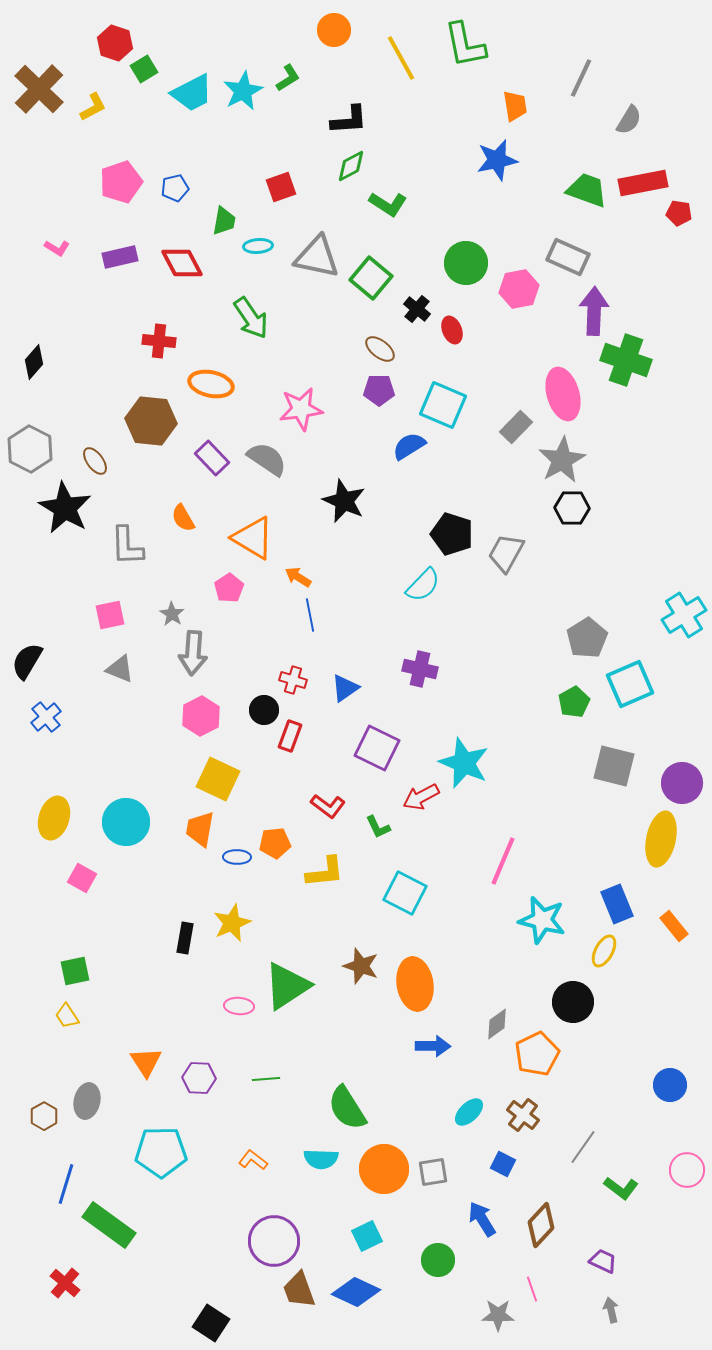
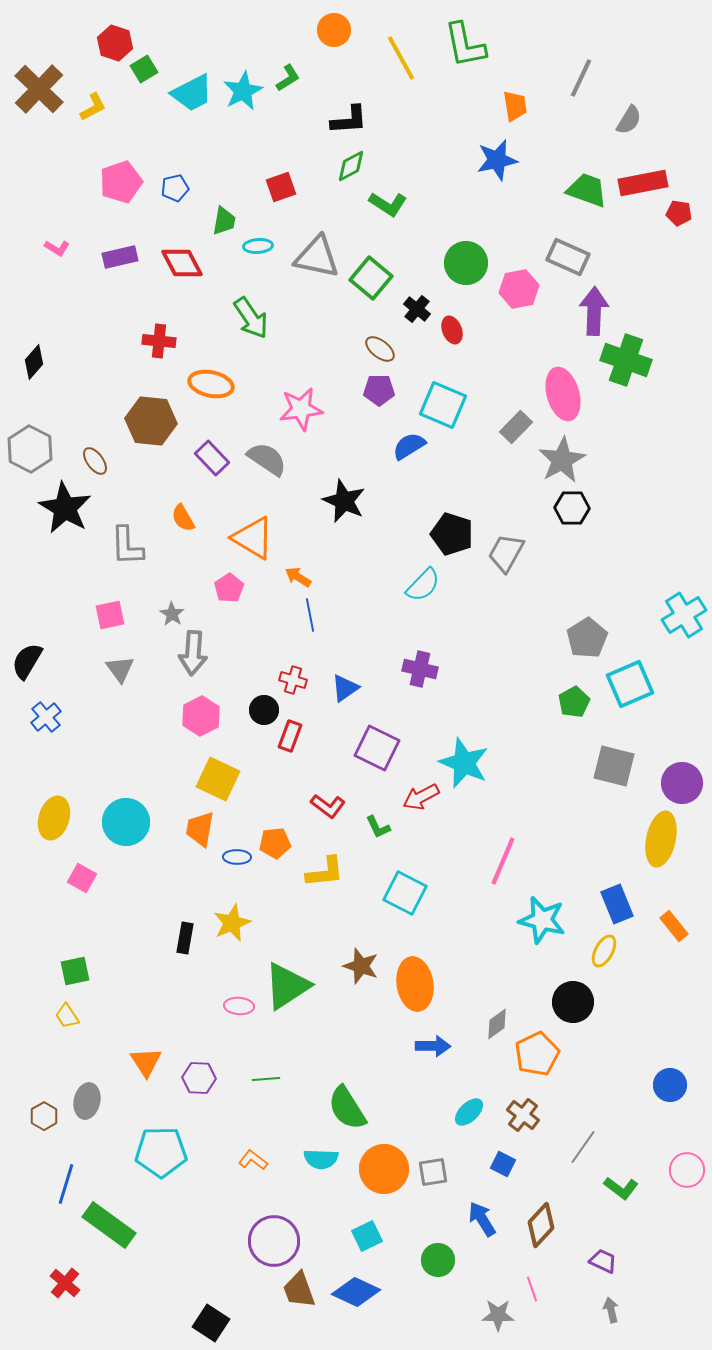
gray triangle at (120, 669): rotated 32 degrees clockwise
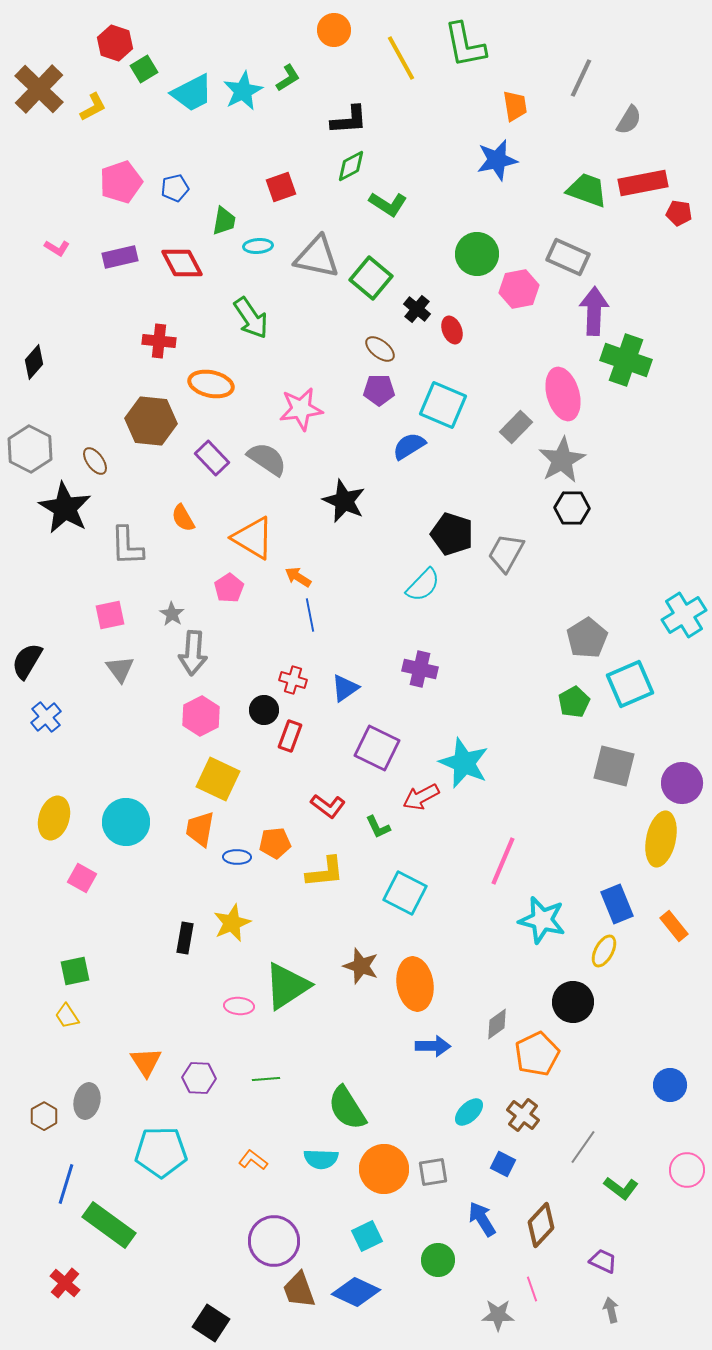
green circle at (466, 263): moved 11 px right, 9 px up
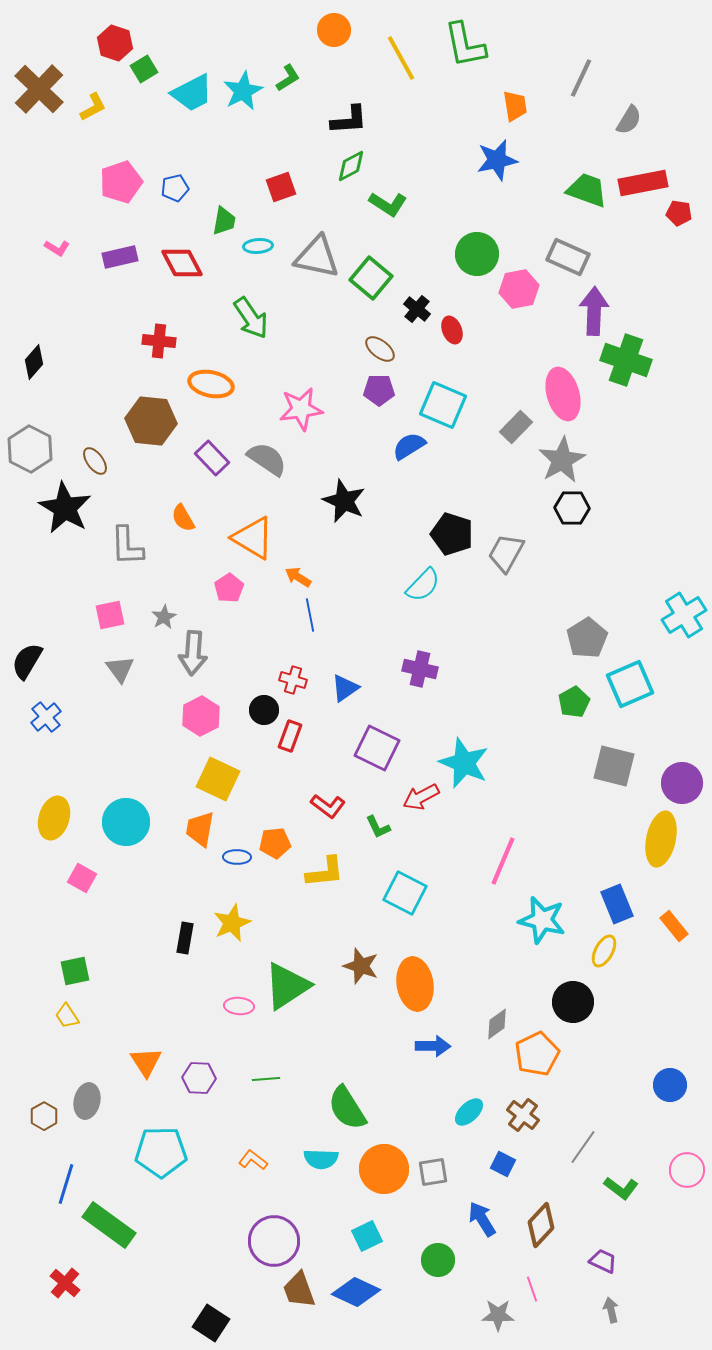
gray star at (172, 614): moved 8 px left, 3 px down; rotated 10 degrees clockwise
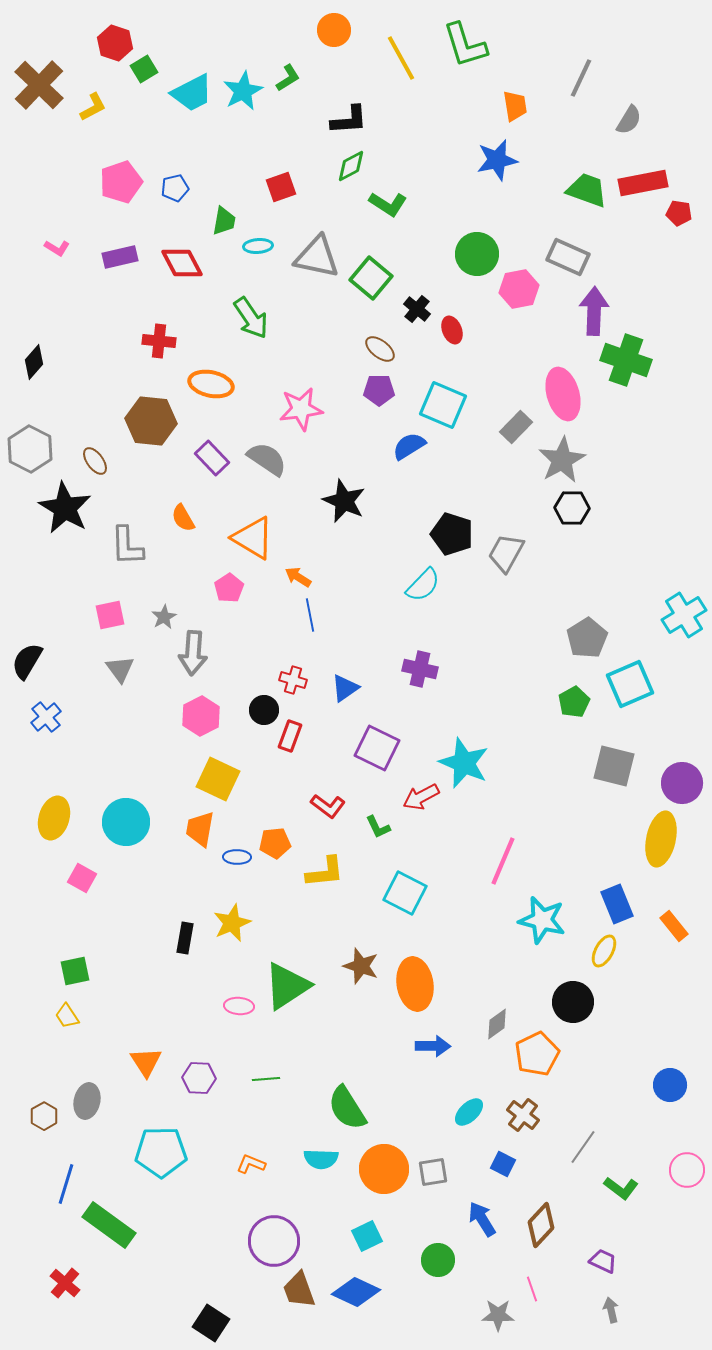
green L-shape at (465, 45): rotated 6 degrees counterclockwise
brown cross at (39, 89): moved 4 px up
orange L-shape at (253, 1160): moved 2 px left, 4 px down; rotated 16 degrees counterclockwise
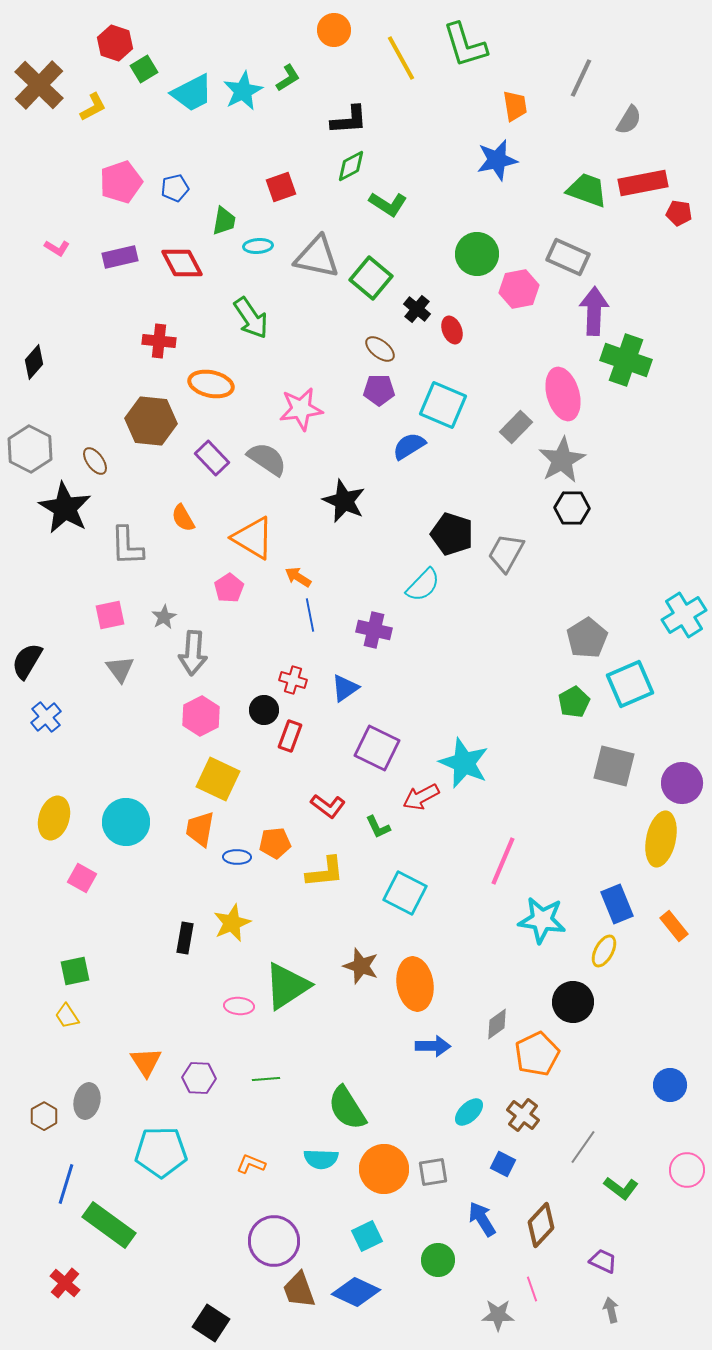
purple cross at (420, 669): moved 46 px left, 39 px up
cyan star at (542, 920): rotated 6 degrees counterclockwise
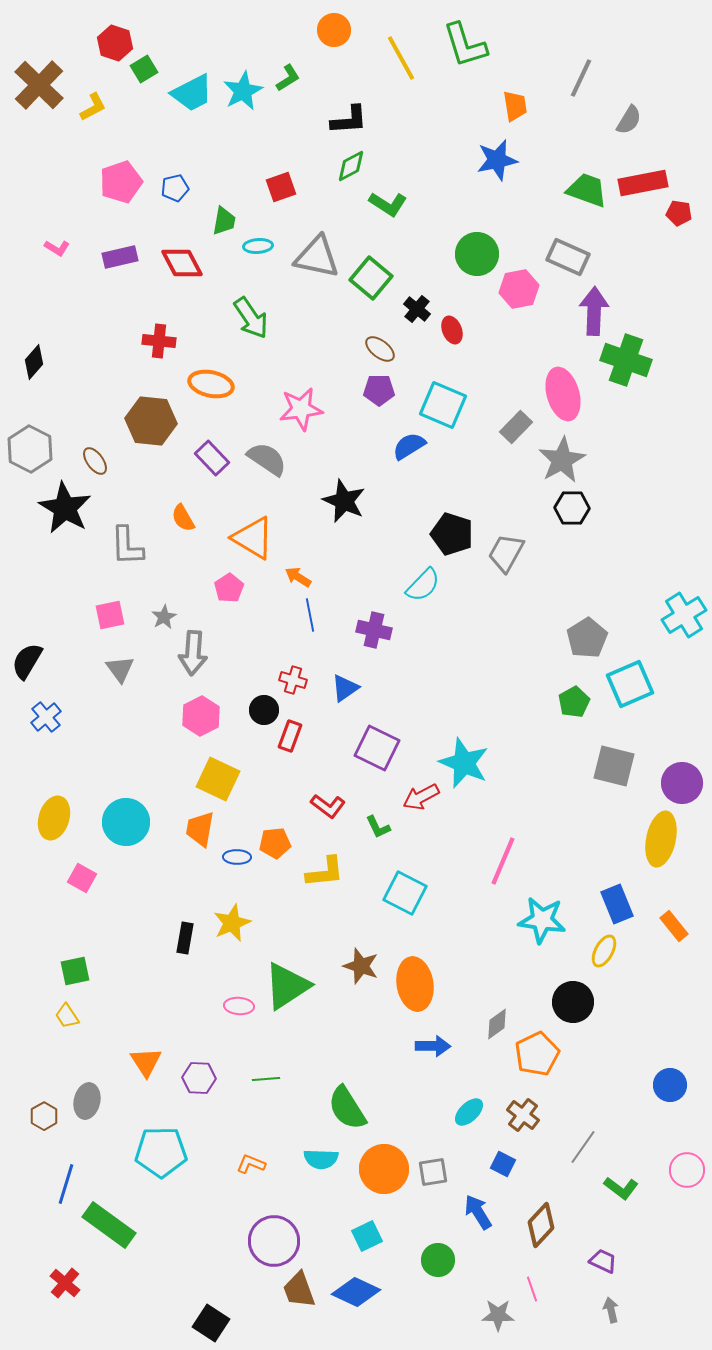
blue arrow at (482, 1219): moved 4 px left, 7 px up
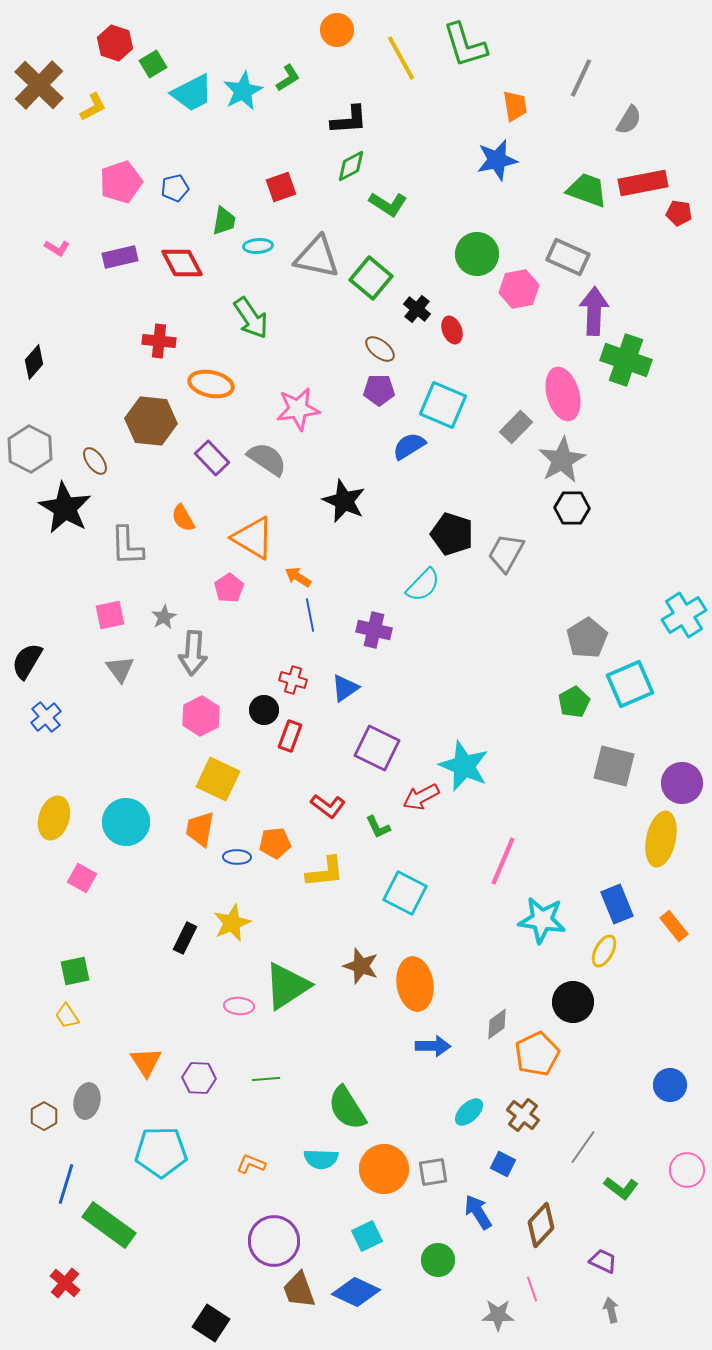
orange circle at (334, 30): moved 3 px right
green square at (144, 69): moved 9 px right, 5 px up
pink star at (301, 409): moved 3 px left
cyan star at (464, 763): moved 3 px down
black rectangle at (185, 938): rotated 16 degrees clockwise
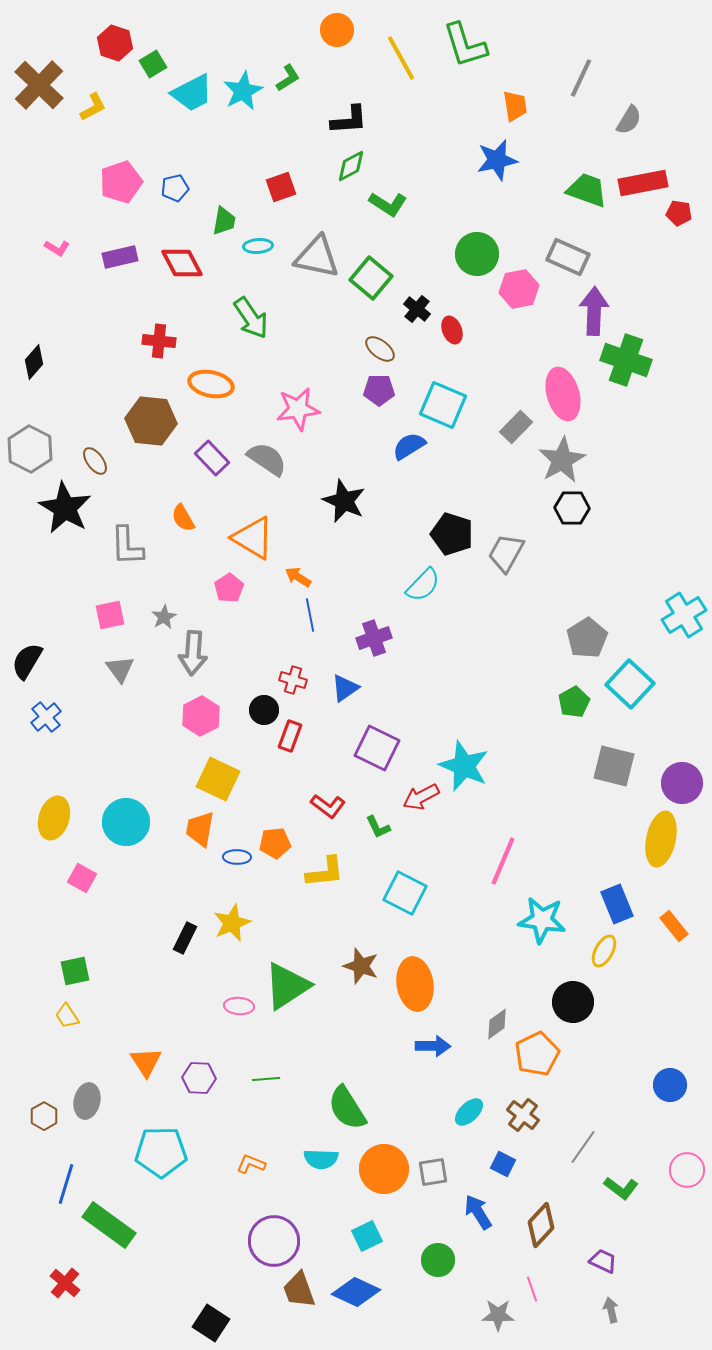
purple cross at (374, 630): moved 8 px down; rotated 32 degrees counterclockwise
cyan square at (630, 684): rotated 24 degrees counterclockwise
